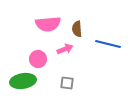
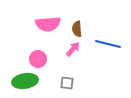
pink arrow: moved 8 px right; rotated 28 degrees counterclockwise
green ellipse: moved 2 px right
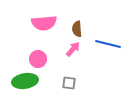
pink semicircle: moved 4 px left, 1 px up
gray square: moved 2 px right
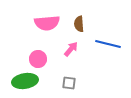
pink semicircle: moved 3 px right
brown semicircle: moved 2 px right, 5 px up
pink arrow: moved 2 px left
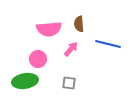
pink semicircle: moved 2 px right, 6 px down
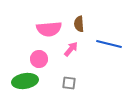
blue line: moved 1 px right
pink circle: moved 1 px right
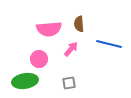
gray square: rotated 16 degrees counterclockwise
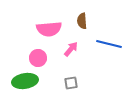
brown semicircle: moved 3 px right, 3 px up
pink circle: moved 1 px left, 1 px up
gray square: moved 2 px right
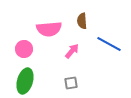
blue line: rotated 15 degrees clockwise
pink arrow: moved 1 px right, 2 px down
pink circle: moved 14 px left, 9 px up
green ellipse: rotated 65 degrees counterclockwise
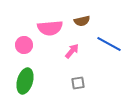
brown semicircle: rotated 98 degrees counterclockwise
pink semicircle: moved 1 px right, 1 px up
pink circle: moved 4 px up
gray square: moved 7 px right
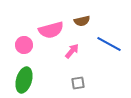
pink semicircle: moved 1 px right, 2 px down; rotated 10 degrees counterclockwise
green ellipse: moved 1 px left, 1 px up
